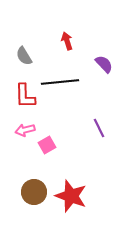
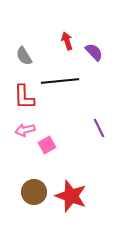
purple semicircle: moved 10 px left, 12 px up
black line: moved 1 px up
red L-shape: moved 1 px left, 1 px down
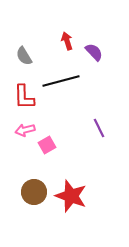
black line: moved 1 px right; rotated 9 degrees counterclockwise
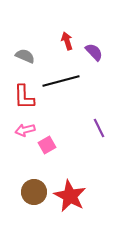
gray semicircle: moved 1 px right; rotated 144 degrees clockwise
red star: moved 1 px left; rotated 8 degrees clockwise
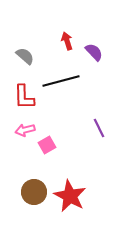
gray semicircle: rotated 18 degrees clockwise
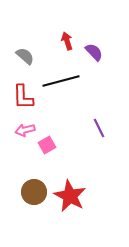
red L-shape: moved 1 px left
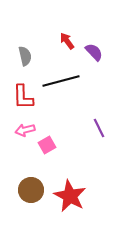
red arrow: rotated 18 degrees counterclockwise
gray semicircle: rotated 36 degrees clockwise
brown circle: moved 3 px left, 2 px up
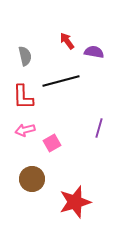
purple semicircle: rotated 36 degrees counterclockwise
purple line: rotated 42 degrees clockwise
pink square: moved 5 px right, 2 px up
brown circle: moved 1 px right, 11 px up
red star: moved 5 px right, 6 px down; rotated 28 degrees clockwise
